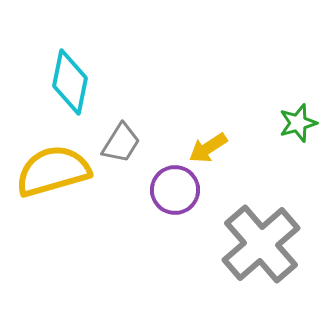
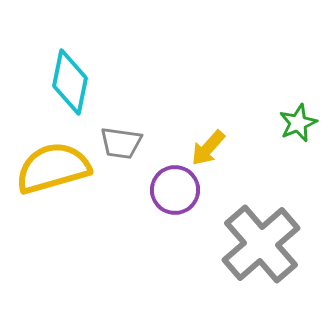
green star: rotated 6 degrees counterclockwise
gray trapezoid: rotated 66 degrees clockwise
yellow arrow: rotated 15 degrees counterclockwise
yellow semicircle: moved 3 px up
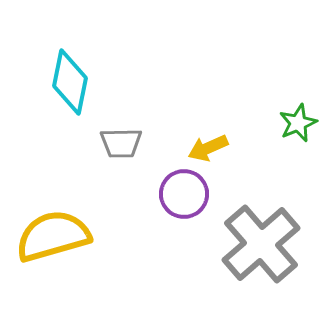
gray trapezoid: rotated 9 degrees counterclockwise
yellow arrow: rotated 24 degrees clockwise
yellow semicircle: moved 68 px down
purple circle: moved 9 px right, 4 px down
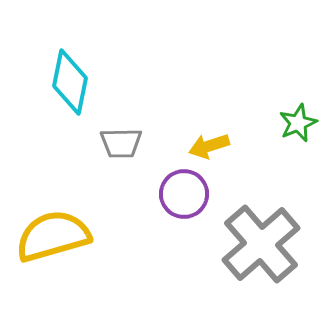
yellow arrow: moved 1 px right, 2 px up; rotated 6 degrees clockwise
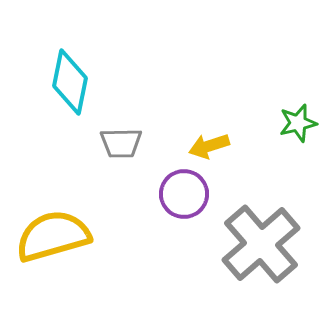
green star: rotated 9 degrees clockwise
